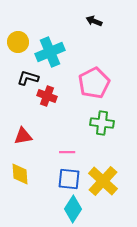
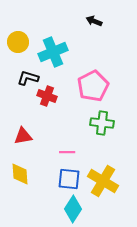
cyan cross: moved 3 px right
pink pentagon: moved 1 px left, 3 px down
yellow cross: rotated 12 degrees counterclockwise
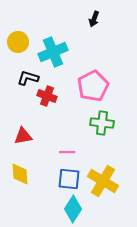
black arrow: moved 2 px up; rotated 91 degrees counterclockwise
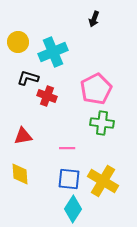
pink pentagon: moved 3 px right, 3 px down
pink line: moved 4 px up
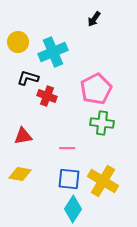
black arrow: rotated 14 degrees clockwise
yellow diamond: rotated 75 degrees counterclockwise
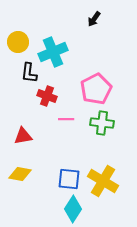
black L-shape: moved 1 px right, 5 px up; rotated 100 degrees counterclockwise
pink line: moved 1 px left, 29 px up
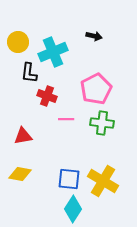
black arrow: moved 17 px down; rotated 112 degrees counterclockwise
